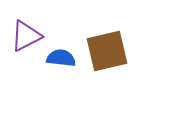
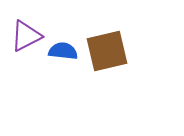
blue semicircle: moved 2 px right, 7 px up
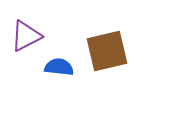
blue semicircle: moved 4 px left, 16 px down
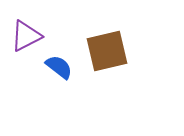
blue semicircle: rotated 32 degrees clockwise
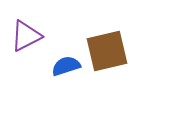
blue semicircle: moved 7 px right, 1 px up; rotated 56 degrees counterclockwise
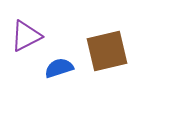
blue semicircle: moved 7 px left, 2 px down
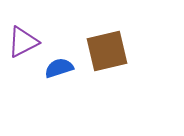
purple triangle: moved 3 px left, 6 px down
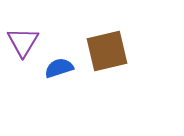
purple triangle: rotated 32 degrees counterclockwise
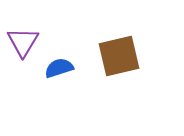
brown square: moved 12 px right, 5 px down
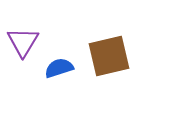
brown square: moved 10 px left
